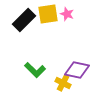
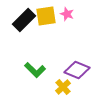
yellow square: moved 2 px left, 2 px down
purple diamond: rotated 10 degrees clockwise
yellow cross: moved 4 px down; rotated 21 degrees clockwise
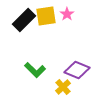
pink star: rotated 16 degrees clockwise
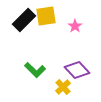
pink star: moved 8 px right, 12 px down
purple diamond: rotated 25 degrees clockwise
